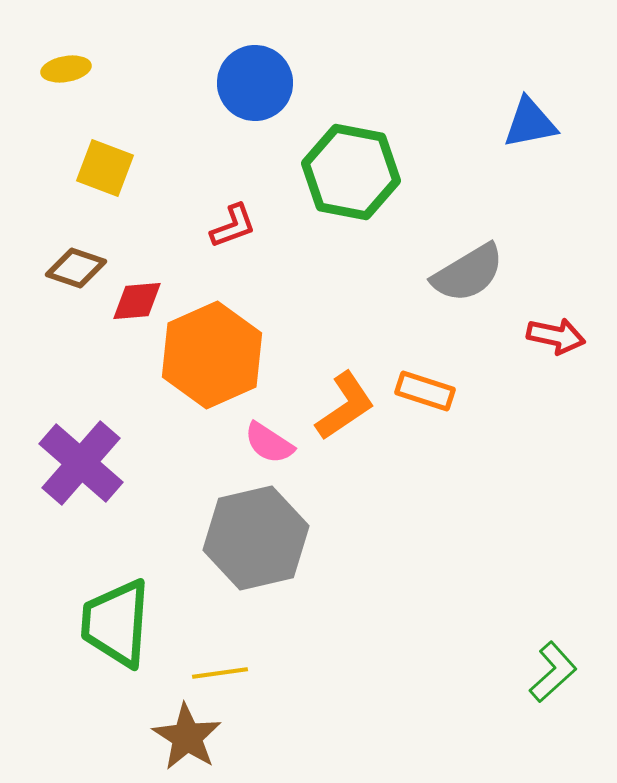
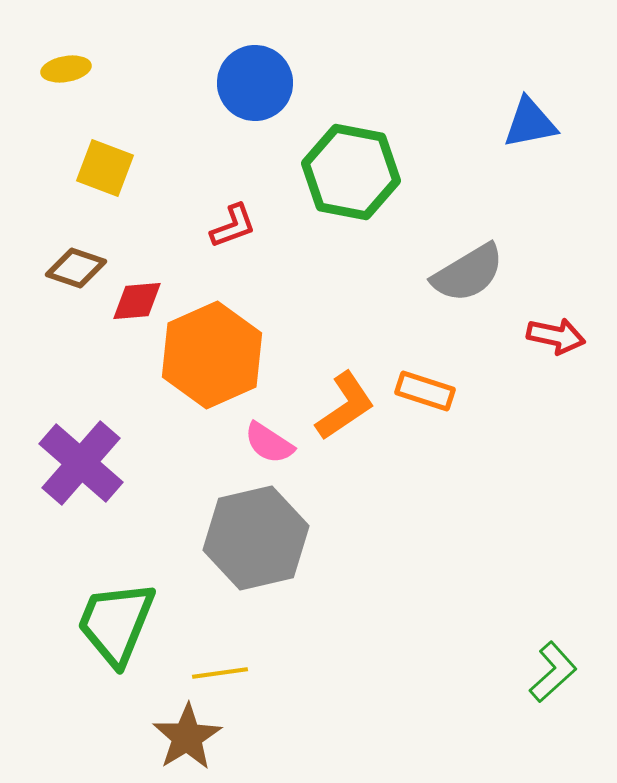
green trapezoid: rotated 18 degrees clockwise
brown star: rotated 8 degrees clockwise
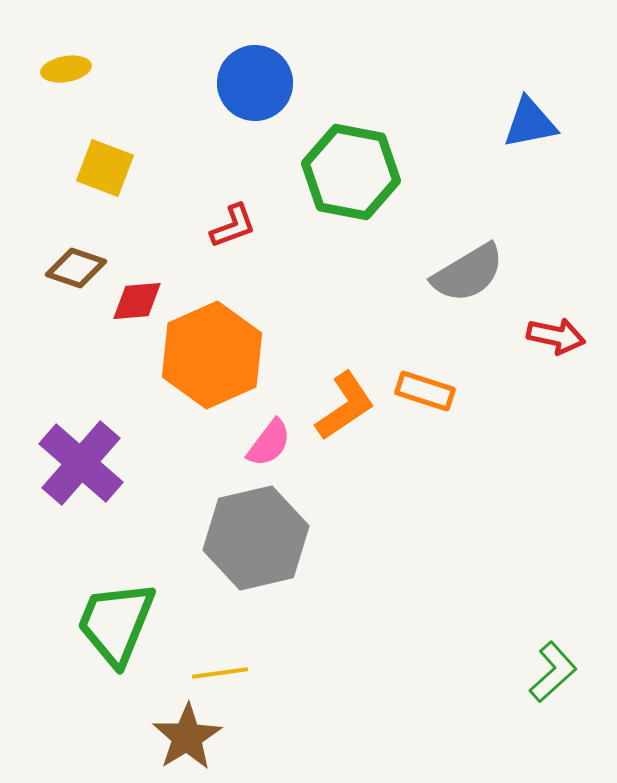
pink semicircle: rotated 86 degrees counterclockwise
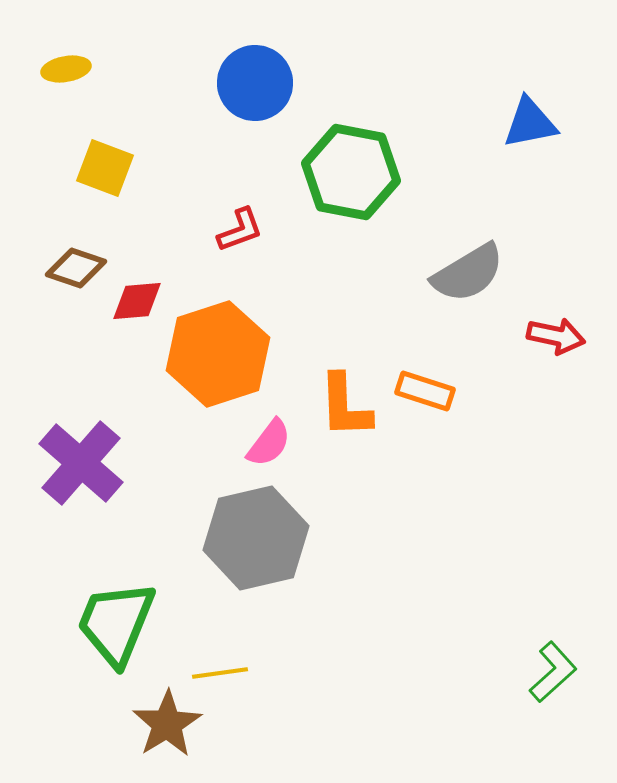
red L-shape: moved 7 px right, 4 px down
orange hexagon: moved 6 px right, 1 px up; rotated 6 degrees clockwise
orange L-shape: rotated 122 degrees clockwise
brown star: moved 20 px left, 13 px up
